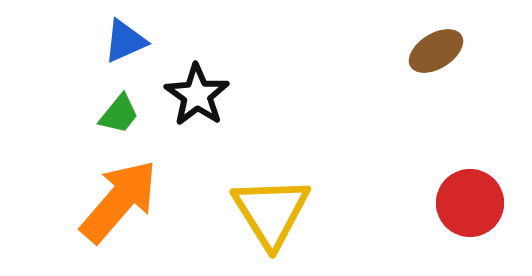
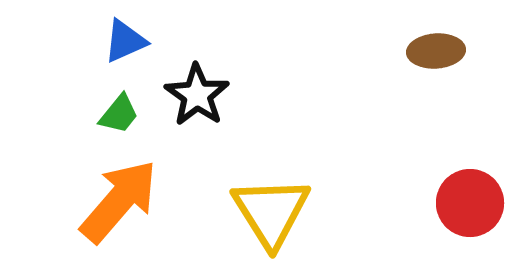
brown ellipse: rotated 28 degrees clockwise
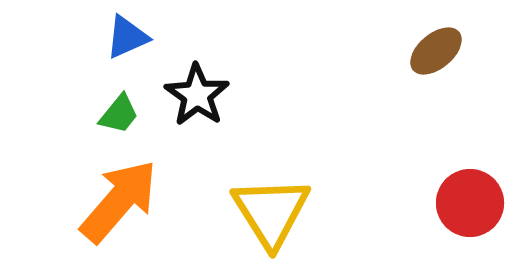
blue triangle: moved 2 px right, 4 px up
brown ellipse: rotated 36 degrees counterclockwise
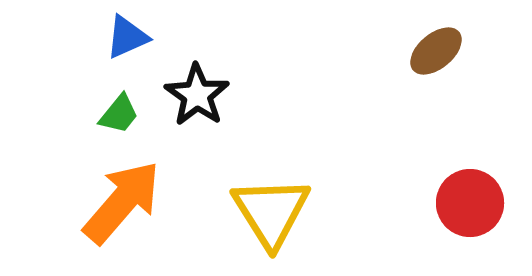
orange arrow: moved 3 px right, 1 px down
